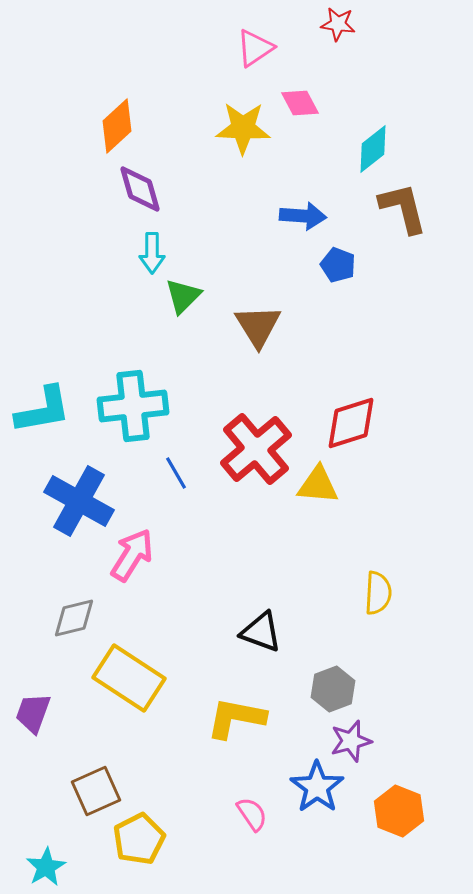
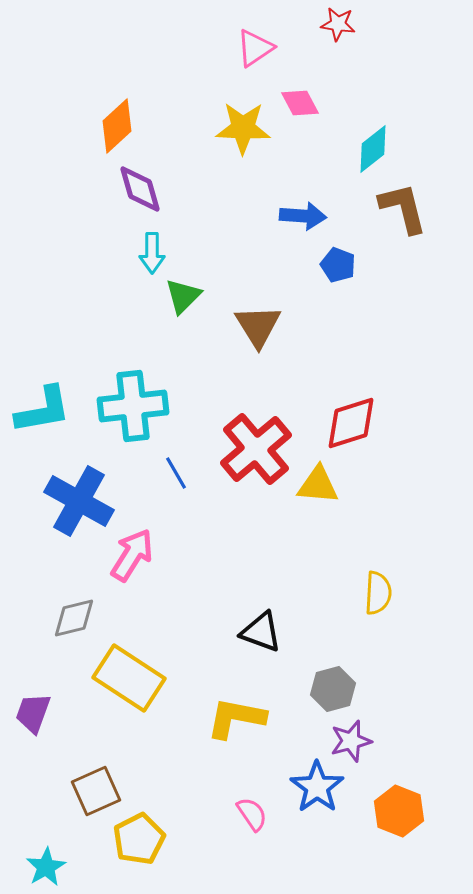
gray hexagon: rotated 6 degrees clockwise
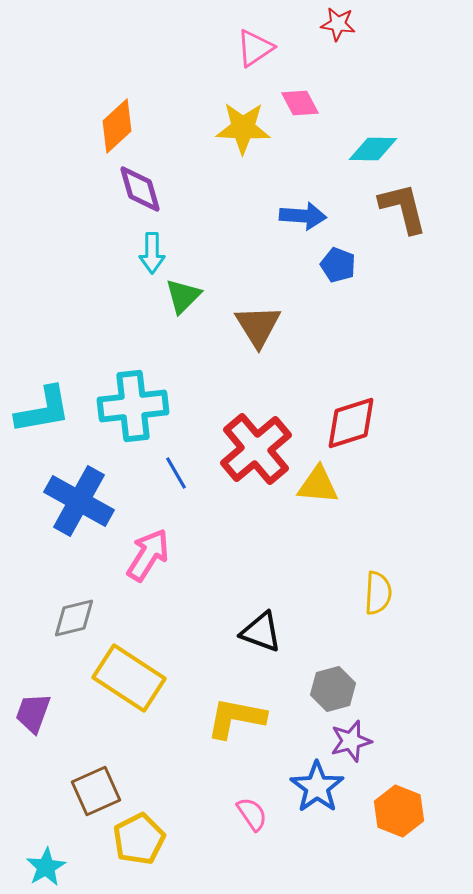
cyan diamond: rotated 39 degrees clockwise
pink arrow: moved 16 px right
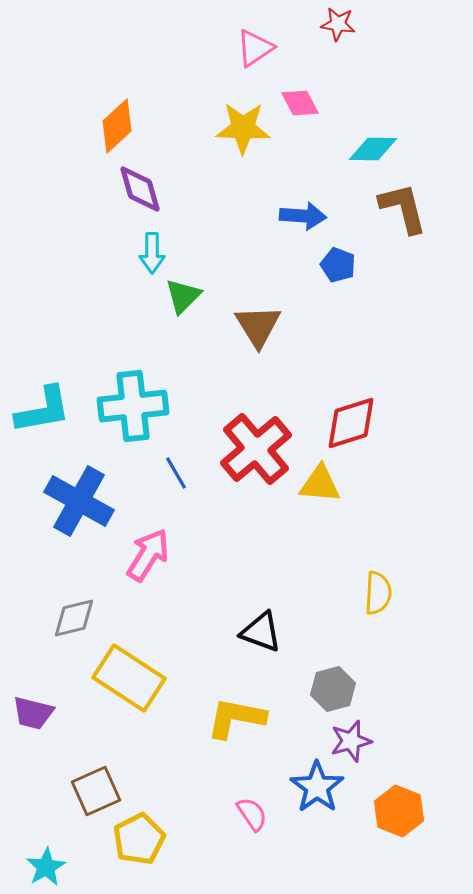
yellow triangle: moved 2 px right, 1 px up
purple trapezoid: rotated 96 degrees counterclockwise
